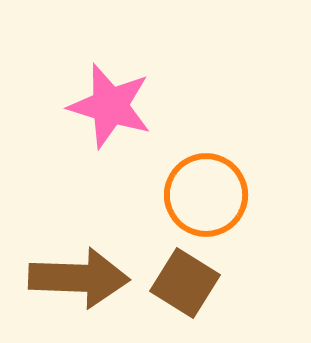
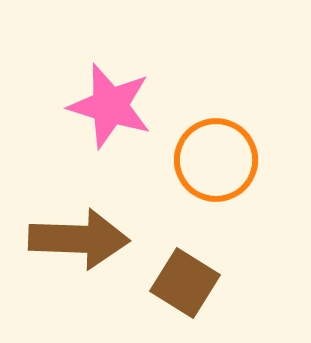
orange circle: moved 10 px right, 35 px up
brown arrow: moved 39 px up
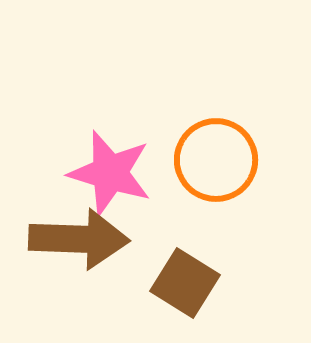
pink star: moved 67 px down
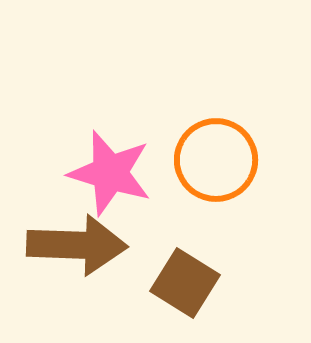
brown arrow: moved 2 px left, 6 px down
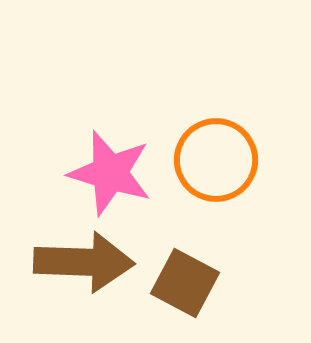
brown arrow: moved 7 px right, 17 px down
brown square: rotated 4 degrees counterclockwise
